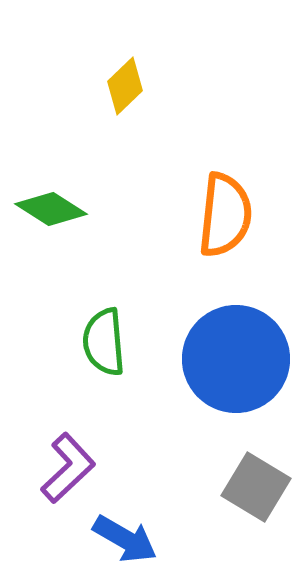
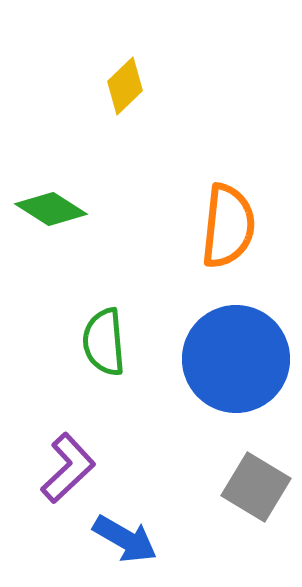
orange semicircle: moved 3 px right, 11 px down
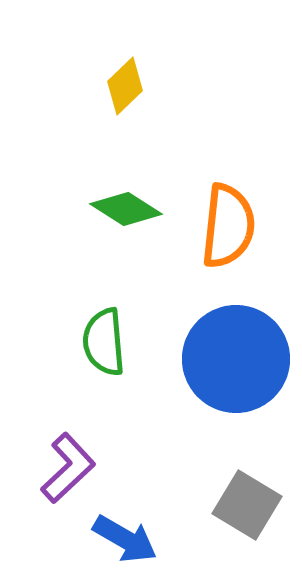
green diamond: moved 75 px right
gray square: moved 9 px left, 18 px down
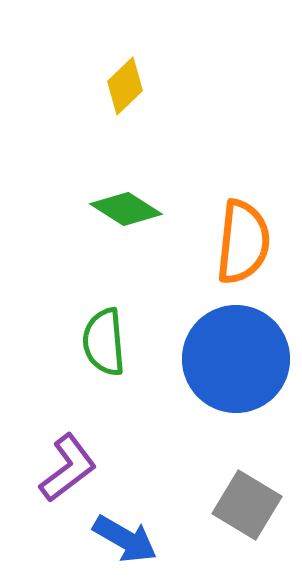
orange semicircle: moved 15 px right, 16 px down
purple L-shape: rotated 6 degrees clockwise
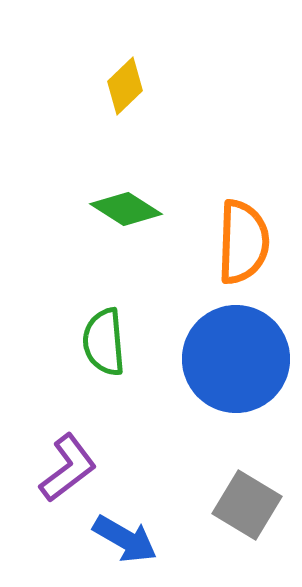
orange semicircle: rotated 4 degrees counterclockwise
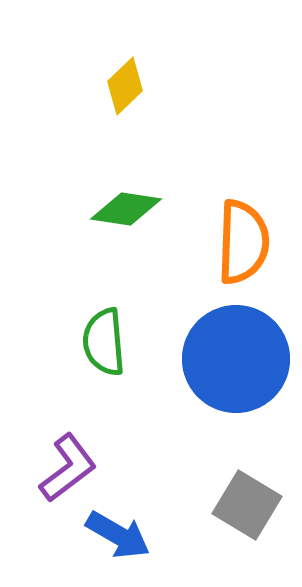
green diamond: rotated 24 degrees counterclockwise
blue arrow: moved 7 px left, 4 px up
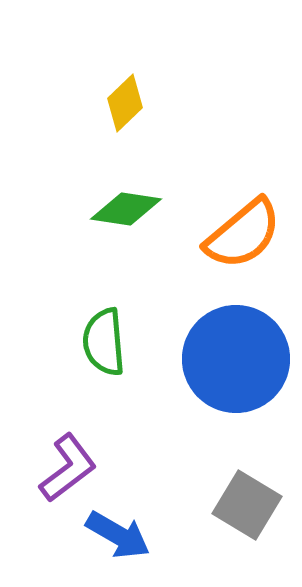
yellow diamond: moved 17 px down
orange semicircle: moved 8 px up; rotated 48 degrees clockwise
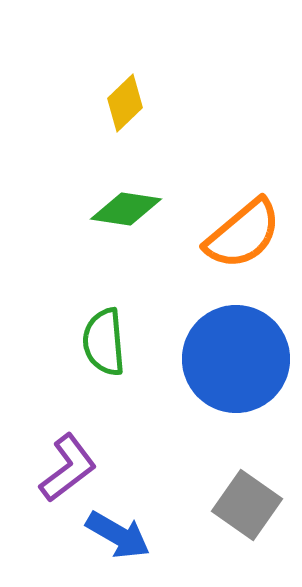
gray square: rotated 4 degrees clockwise
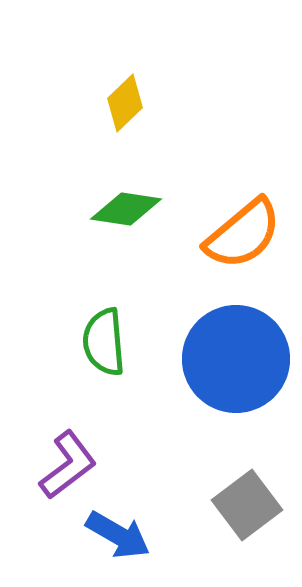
purple L-shape: moved 3 px up
gray square: rotated 18 degrees clockwise
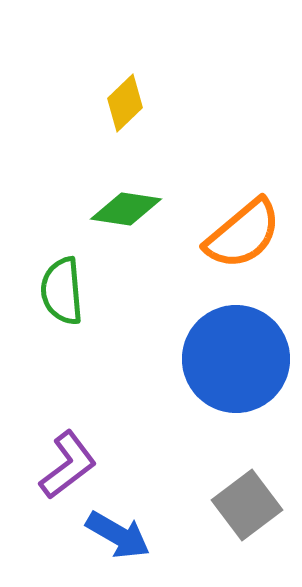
green semicircle: moved 42 px left, 51 px up
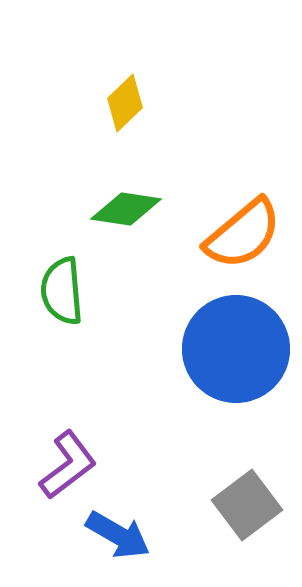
blue circle: moved 10 px up
